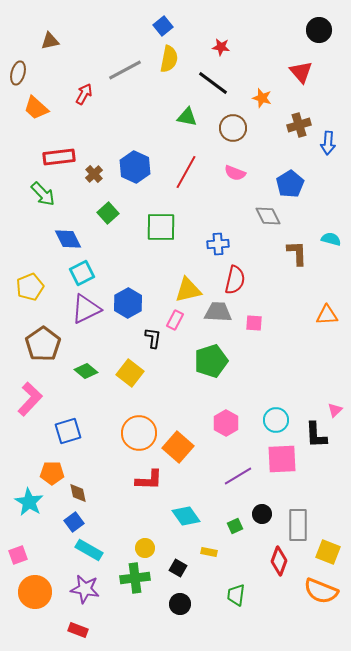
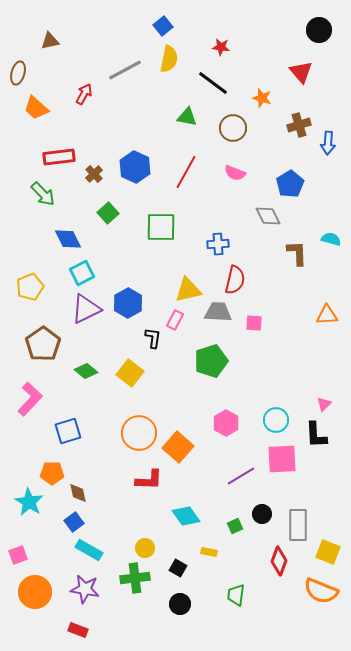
pink triangle at (335, 410): moved 11 px left, 6 px up
purple line at (238, 476): moved 3 px right
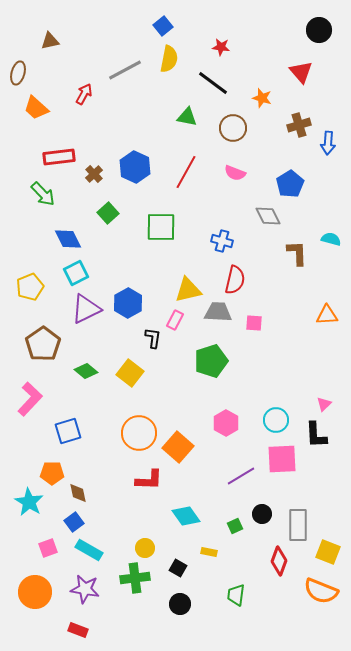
blue cross at (218, 244): moved 4 px right, 3 px up; rotated 20 degrees clockwise
cyan square at (82, 273): moved 6 px left
pink square at (18, 555): moved 30 px right, 7 px up
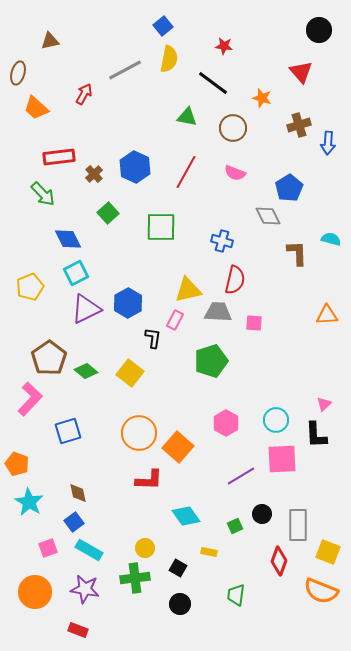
red star at (221, 47): moved 3 px right, 1 px up
blue pentagon at (290, 184): moved 1 px left, 4 px down
brown pentagon at (43, 344): moved 6 px right, 14 px down
orange pentagon at (52, 473): moved 35 px left, 9 px up; rotated 20 degrees clockwise
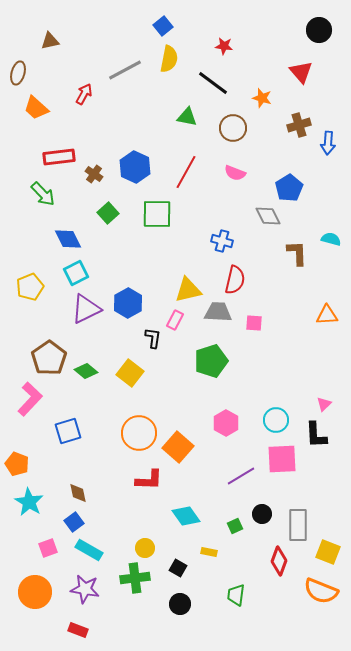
brown cross at (94, 174): rotated 12 degrees counterclockwise
green square at (161, 227): moved 4 px left, 13 px up
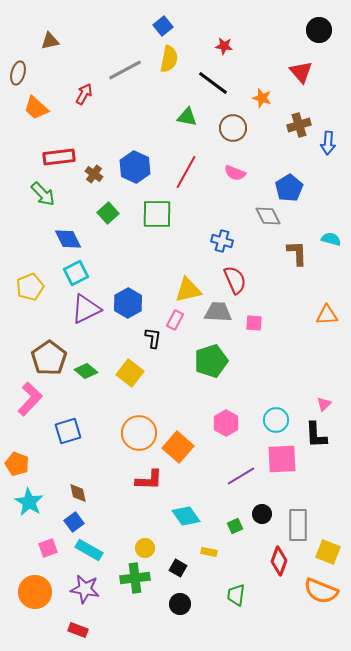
red semicircle at (235, 280): rotated 36 degrees counterclockwise
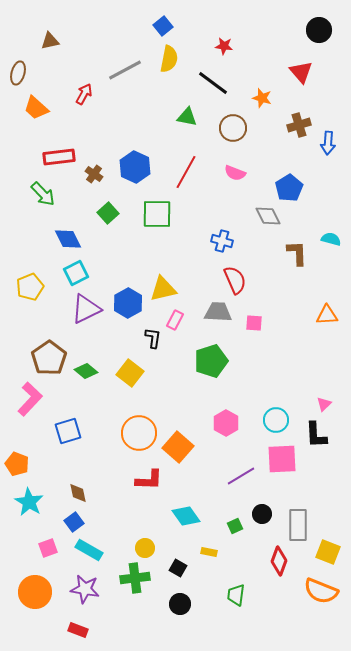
yellow triangle at (188, 290): moved 25 px left, 1 px up
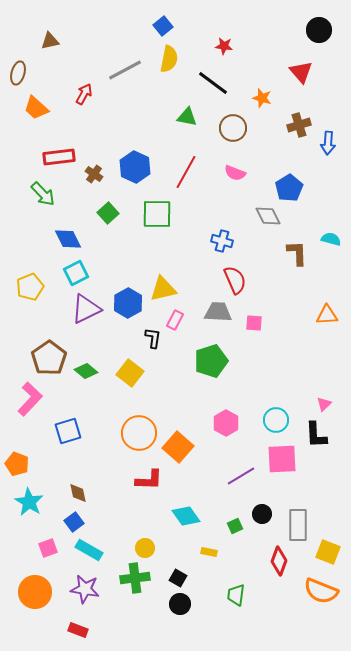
black square at (178, 568): moved 10 px down
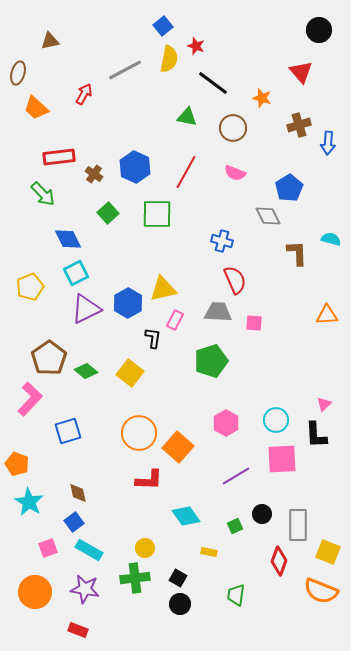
red star at (224, 46): moved 28 px left; rotated 12 degrees clockwise
purple line at (241, 476): moved 5 px left
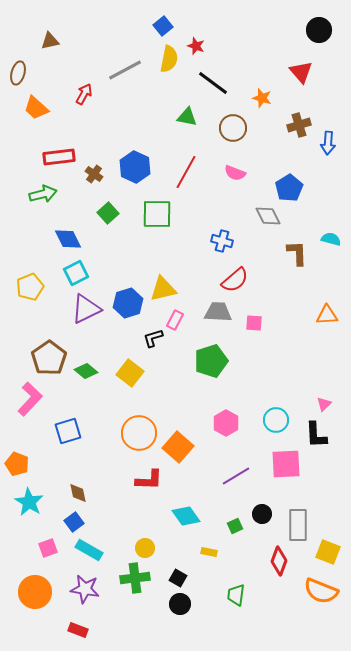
green arrow at (43, 194): rotated 60 degrees counterclockwise
red semicircle at (235, 280): rotated 72 degrees clockwise
blue hexagon at (128, 303): rotated 12 degrees clockwise
black L-shape at (153, 338): rotated 115 degrees counterclockwise
pink square at (282, 459): moved 4 px right, 5 px down
